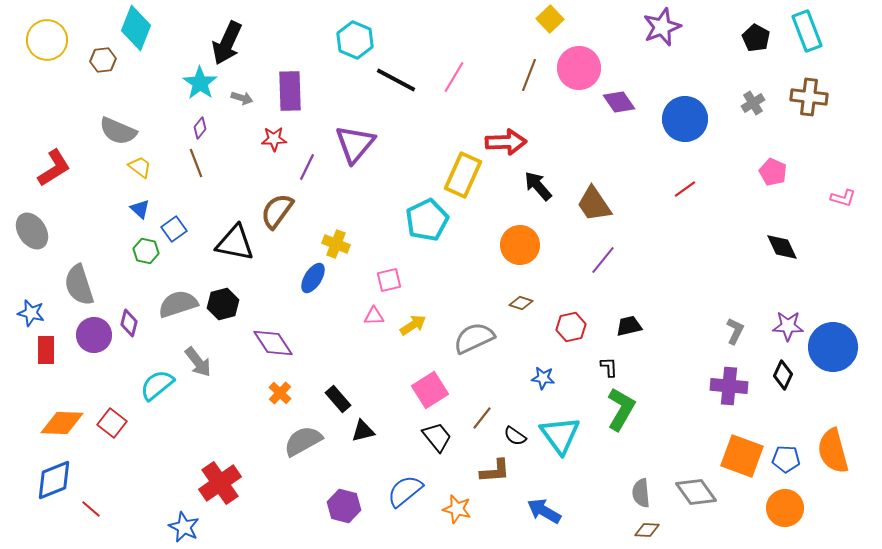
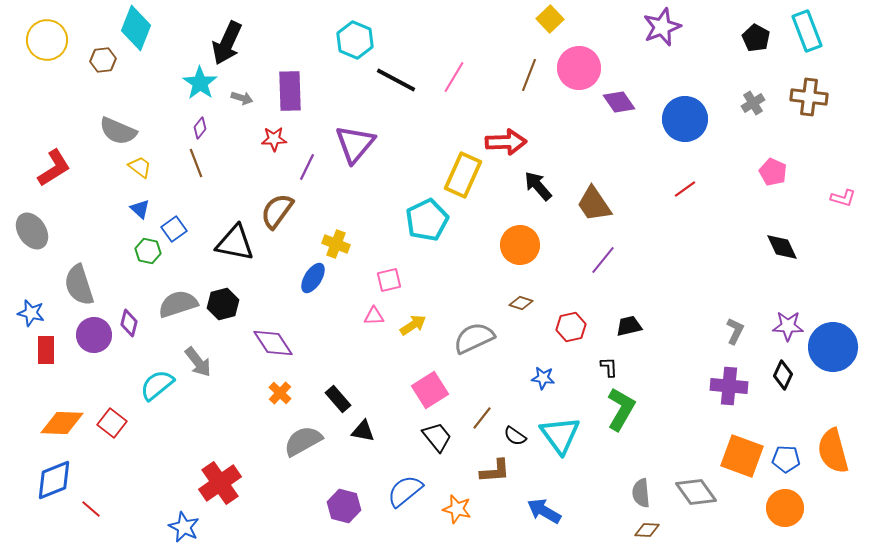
green hexagon at (146, 251): moved 2 px right
black triangle at (363, 431): rotated 25 degrees clockwise
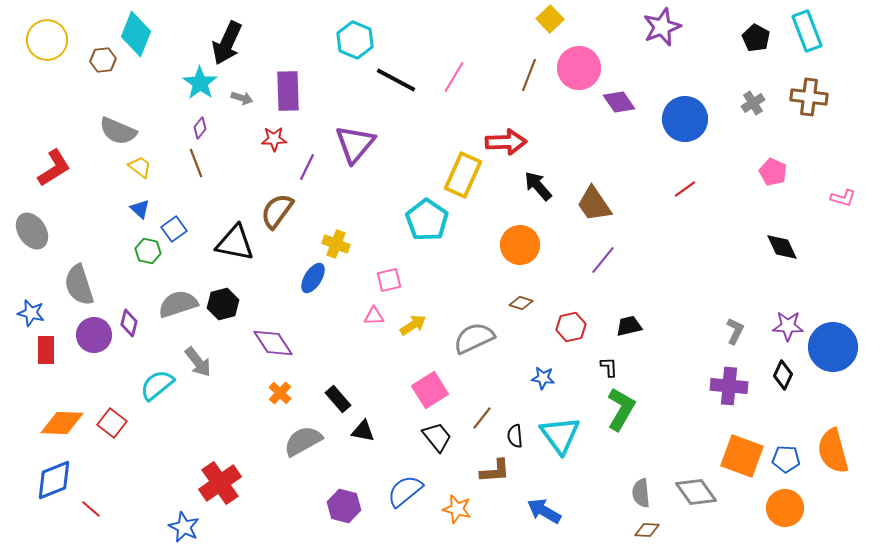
cyan diamond at (136, 28): moved 6 px down
purple rectangle at (290, 91): moved 2 px left
cyan pentagon at (427, 220): rotated 12 degrees counterclockwise
black semicircle at (515, 436): rotated 50 degrees clockwise
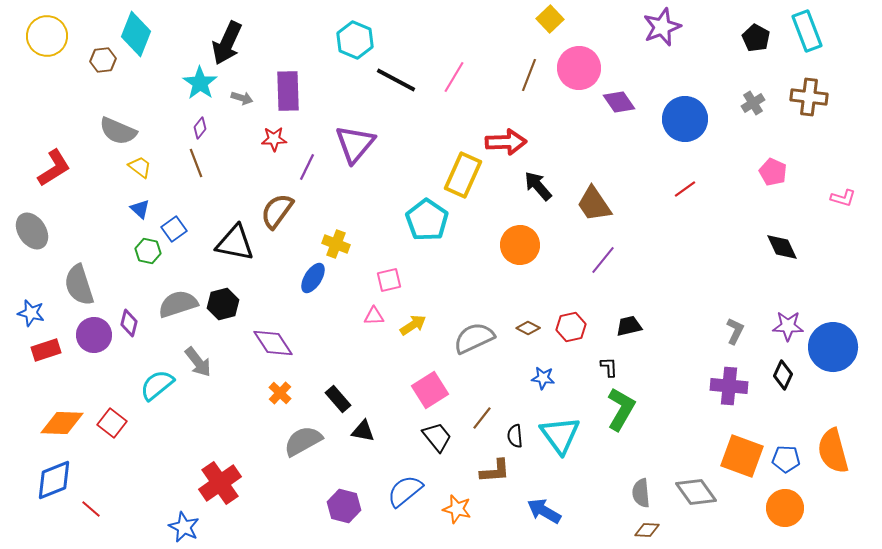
yellow circle at (47, 40): moved 4 px up
brown diamond at (521, 303): moved 7 px right, 25 px down; rotated 10 degrees clockwise
red rectangle at (46, 350): rotated 72 degrees clockwise
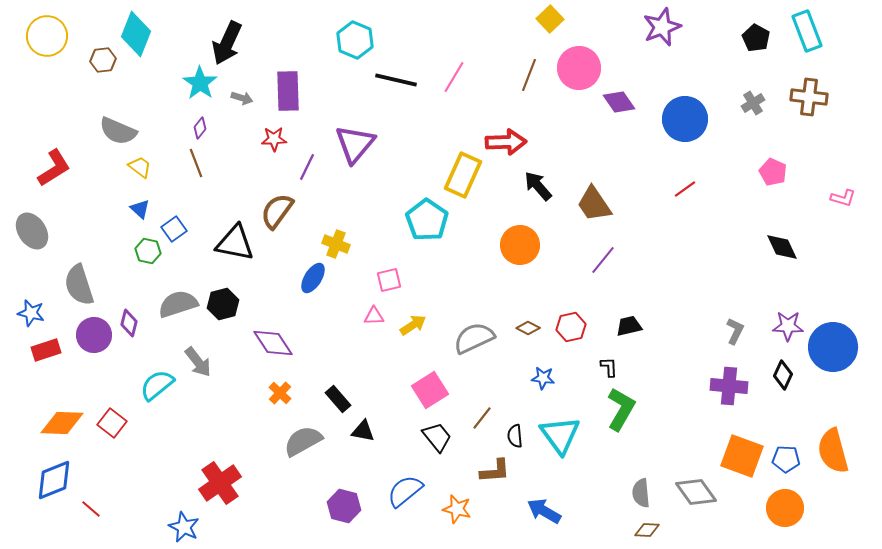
black line at (396, 80): rotated 15 degrees counterclockwise
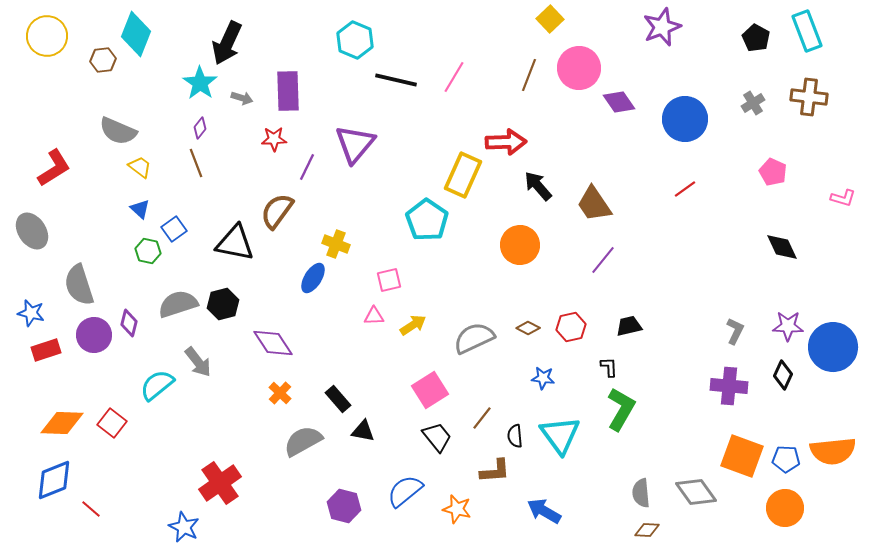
orange semicircle at (833, 451): rotated 81 degrees counterclockwise
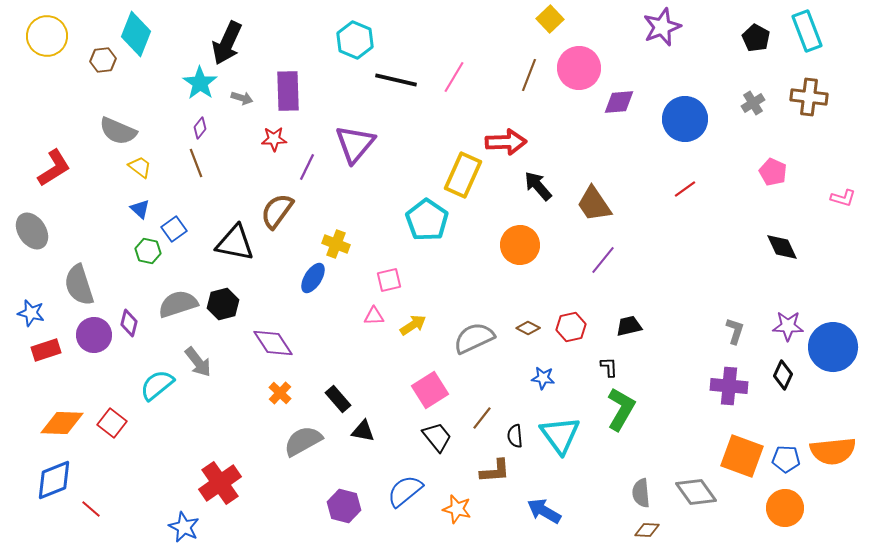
purple diamond at (619, 102): rotated 60 degrees counterclockwise
gray L-shape at (735, 331): rotated 8 degrees counterclockwise
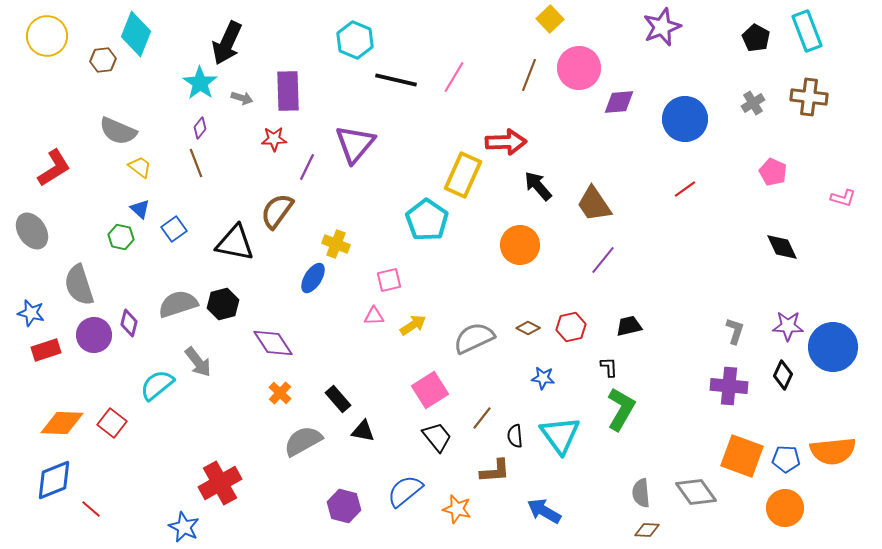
green hexagon at (148, 251): moved 27 px left, 14 px up
red cross at (220, 483): rotated 6 degrees clockwise
